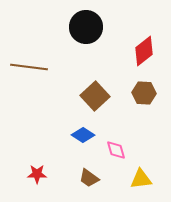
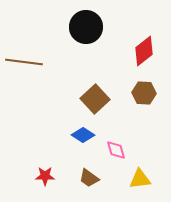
brown line: moved 5 px left, 5 px up
brown square: moved 3 px down
red star: moved 8 px right, 2 px down
yellow triangle: moved 1 px left
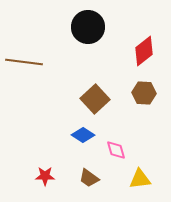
black circle: moved 2 px right
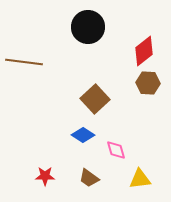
brown hexagon: moved 4 px right, 10 px up
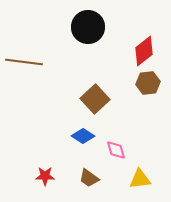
brown hexagon: rotated 10 degrees counterclockwise
blue diamond: moved 1 px down
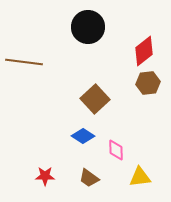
pink diamond: rotated 15 degrees clockwise
yellow triangle: moved 2 px up
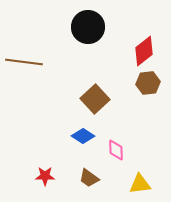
yellow triangle: moved 7 px down
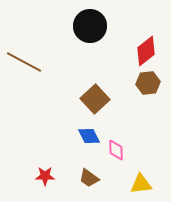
black circle: moved 2 px right, 1 px up
red diamond: moved 2 px right
brown line: rotated 21 degrees clockwise
blue diamond: moved 6 px right; rotated 30 degrees clockwise
yellow triangle: moved 1 px right
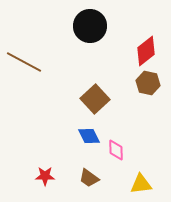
brown hexagon: rotated 20 degrees clockwise
